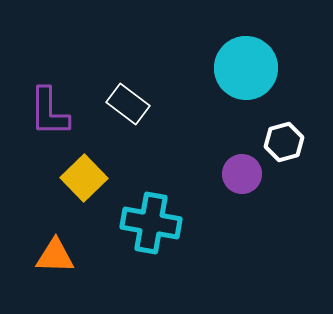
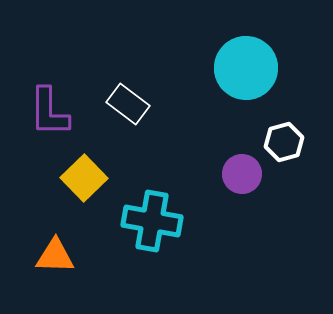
cyan cross: moved 1 px right, 2 px up
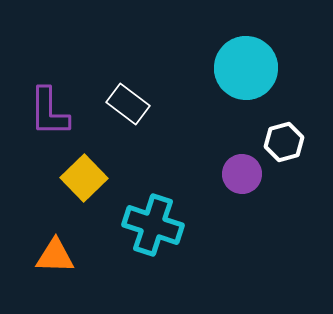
cyan cross: moved 1 px right, 4 px down; rotated 8 degrees clockwise
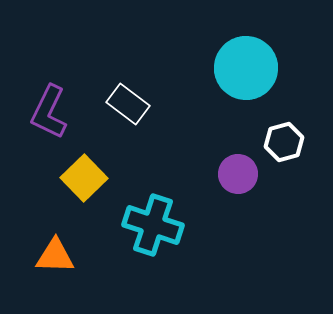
purple L-shape: rotated 26 degrees clockwise
purple circle: moved 4 px left
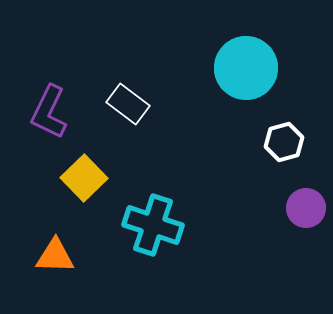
purple circle: moved 68 px right, 34 px down
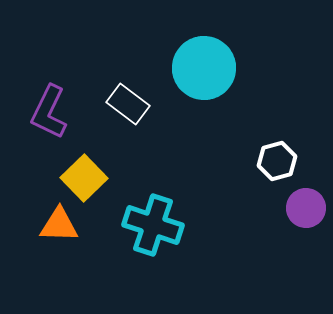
cyan circle: moved 42 px left
white hexagon: moved 7 px left, 19 px down
orange triangle: moved 4 px right, 31 px up
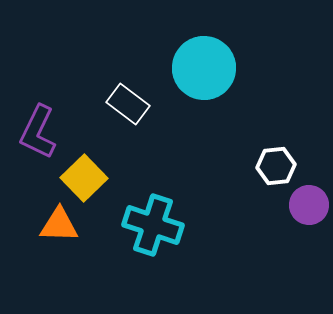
purple L-shape: moved 11 px left, 20 px down
white hexagon: moved 1 px left, 5 px down; rotated 9 degrees clockwise
purple circle: moved 3 px right, 3 px up
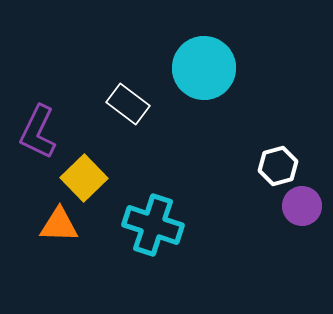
white hexagon: moved 2 px right; rotated 9 degrees counterclockwise
purple circle: moved 7 px left, 1 px down
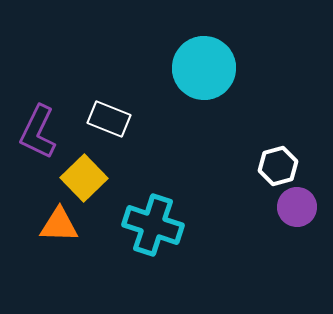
white rectangle: moved 19 px left, 15 px down; rotated 15 degrees counterclockwise
purple circle: moved 5 px left, 1 px down
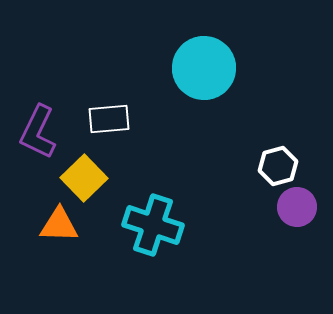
white rectangle: rotated 27 degrees counterclockwise
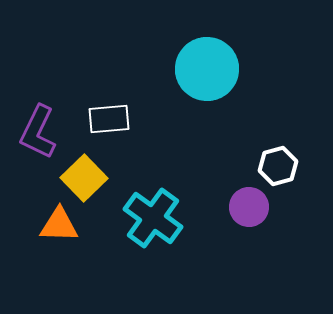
cyan circle: moved 3 px right, 1 px down
purple circle: moved 48 px left
cyan cross: moved 7 px up; rotated 18 degrees clockwise
